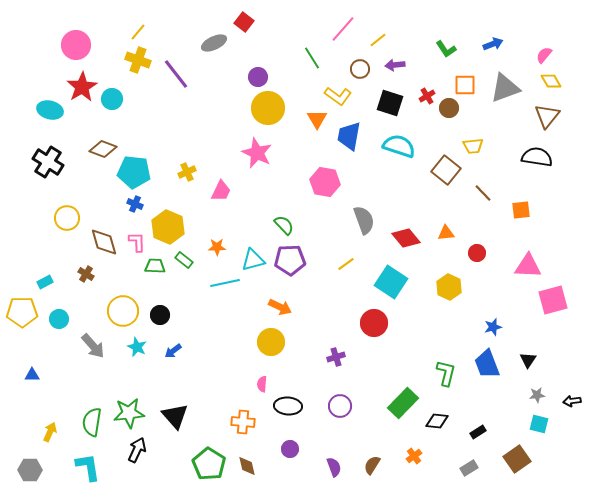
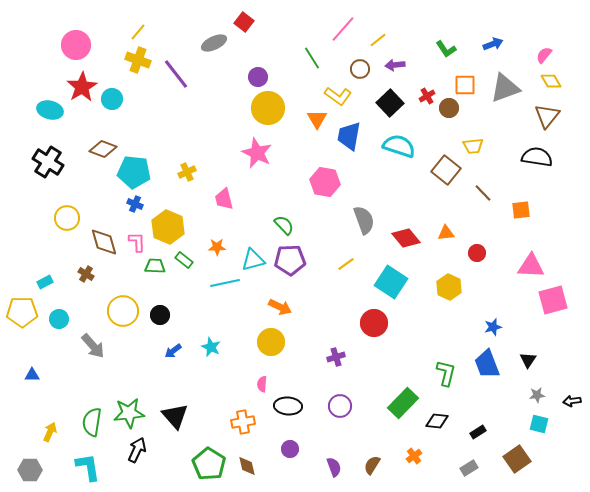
black square at (390, 103): rotated 28 degrees clockwise
pink trapezoid at (221, 191): moved 3 px right, 8 px down; rotated 140 degrees clockwise
pink triangle at (528, 266): moved 3 px right
cyan star at (137, 347): moved 74 px right
orange cross at (243, 422): rotated 15 degrees counterclockwise
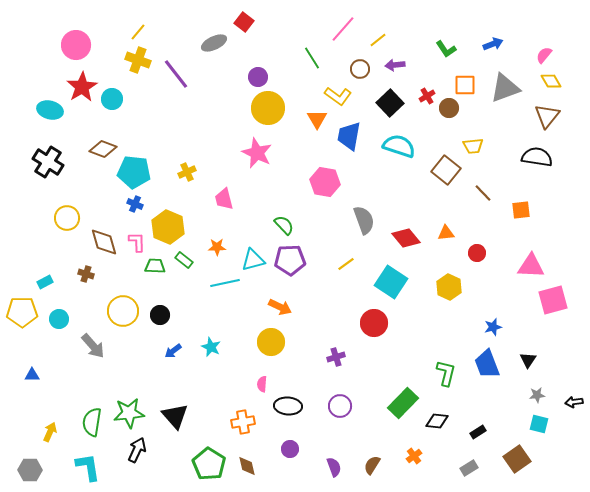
brown cross at (86, 274): rotated 14 degrees counterclockwise
black arrow at (572, 401): moved 2 px right, 1 px down
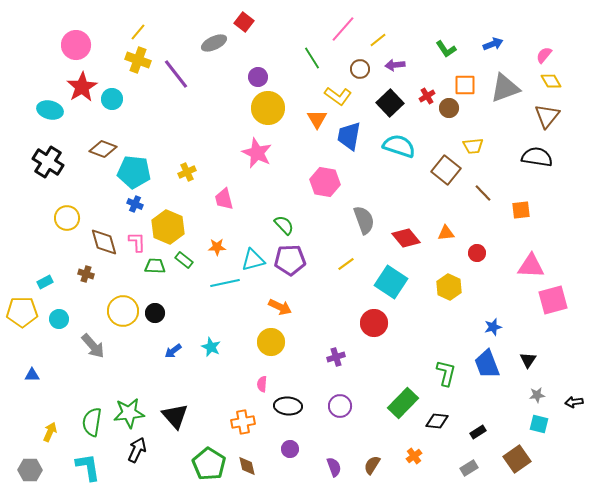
black circle at (160, 315): moved 5 px left, 2 px up
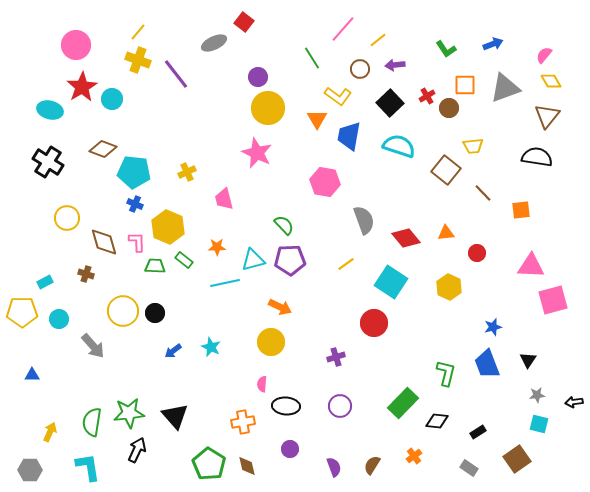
black ellipse at (288, 406): moved 2 px left
gray rectangle at (469, 468): rotated 66 degrees clockwise
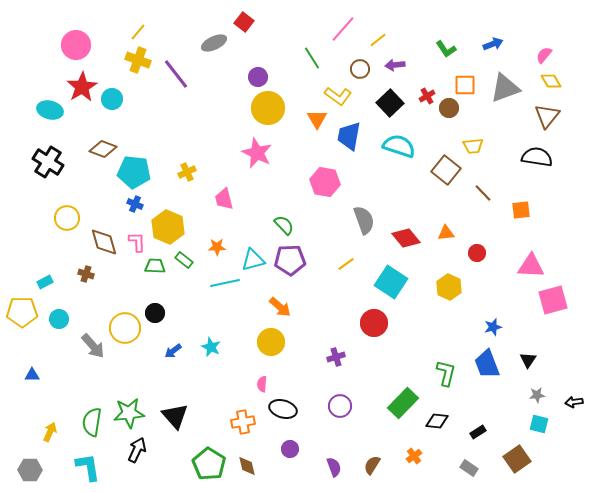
orange arrow at (280, 307): rotated 15 degrees clockwise
yellow circle at (123, 311): moved 2 px right, 17 px down
black ellipse at (286, 406): moved 3 px left, 3 px down; rotated 12 degrees clockwise
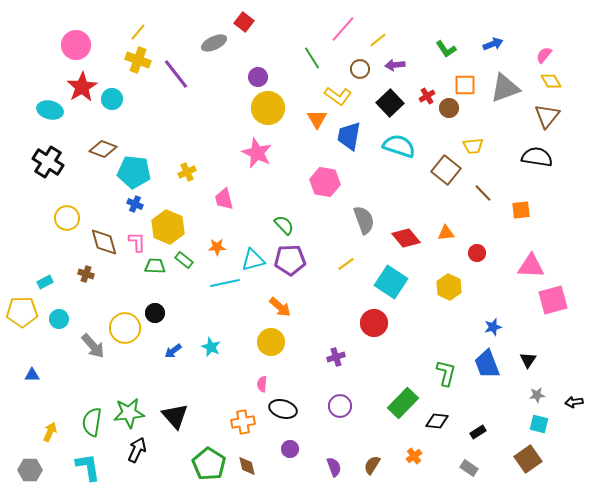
brown square at (517, 459): moved 11 px right
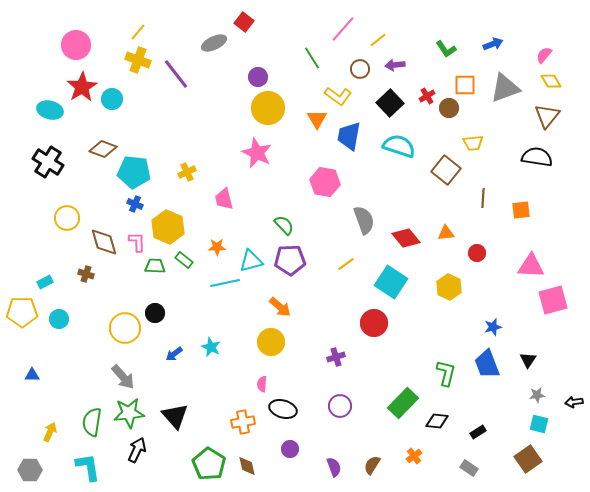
yellow trapezoid at (473, 146): moved 3 px up
brown line at (483, 193): moved 5 px down; rotated 48 degrees clockwise
cyan triangle at (253, 260): moved 2 px left, 1 px down
gray arrow at (93, 346): moved 30 px right, 31 px down
blue arrow at (173, 351): moved 1 px right, 3 px down
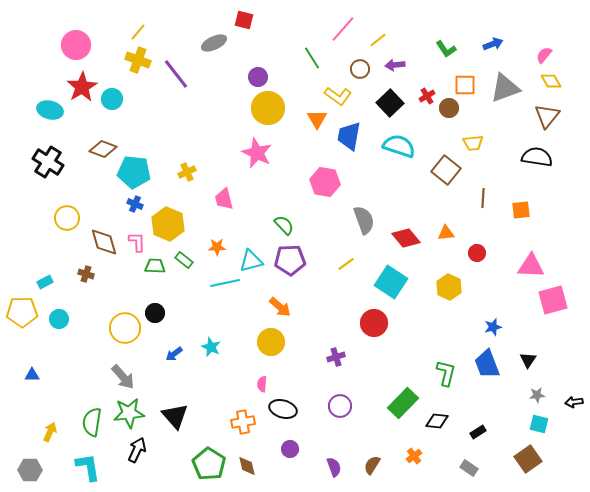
red square at (244, 22): moved 2 px up; rotated 24 degrees counterclockwise
yellow hexagon at (168, 227): moved 3 px up
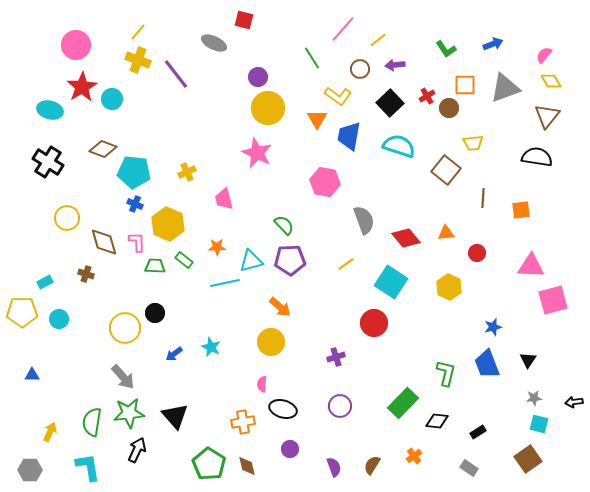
gray ellipse at (214, 43): rotated 50 degrees clockwise
gray star at (537, 395): moved 3 px left, 3 px down
